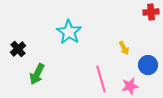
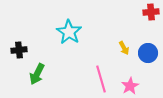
black cross: moved 1 px right, 1 px down; rotated 35 degrees clockwise
blue circle: moved 12 px up
pink star: rotated 18 degrees counterclockwise
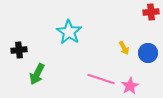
pink line: rotated 56 degrees counterclockwise
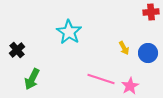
black cross: moved 2 px left; rotated 35 degrees counterclockwise
green arrow: moved 5 px left, 5 px down
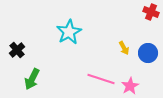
red cross: rotated 28 degrees clockwise
cyan star: rotated 10 degrees clockwise
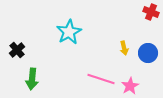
yellow arrow: rotated 16 degrees clockwise
green arrow: rotated 20 degrees counterclockwise
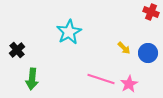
yellow arrow: rotated 32 degrees counterclockwise
pink star: moved 1 px left, 2 px up
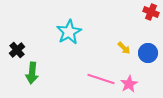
green arrow: moved 6 px up
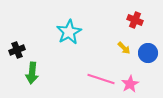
red cross: moved 16 px left, 8 px down
black cross: rotated 21 degrees clockwise
pink star: moved 1 px right
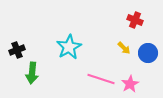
cyan star: moved 15 px down
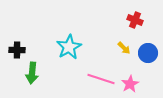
black cross: rotated 21 degrees clockwise
